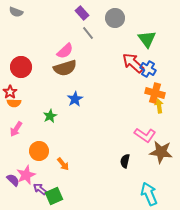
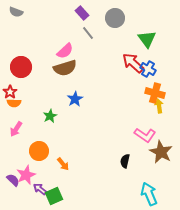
brown star: rotated 20 degrees clockwise
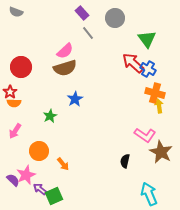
pink arrow: moved 1 px left, 2 px down
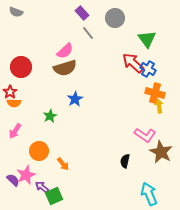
purple arrow: moved 2 px right, 2 px up
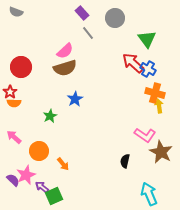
pink arrow: moved 1 px left, 6 px down; rotated 98 degrees clockwise
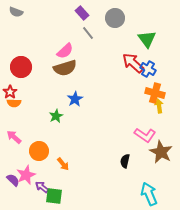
green star: moved 6 px right
green square: rotated 30 degrees clockwise
